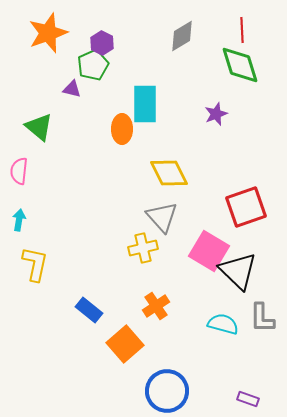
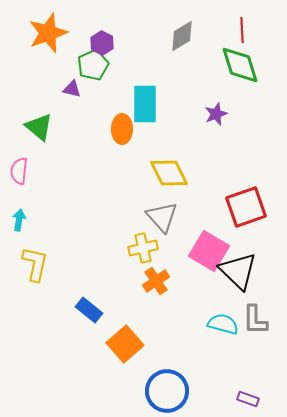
orange cross: moved 25 px up
gray L-shape: moved 7 px left, 2 px down
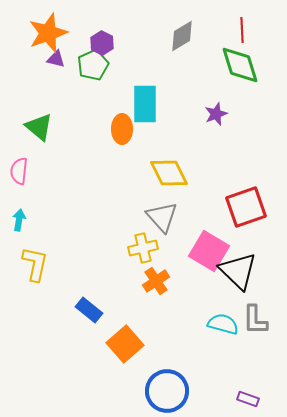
purple triangle: moved 16 px left, 30 px up
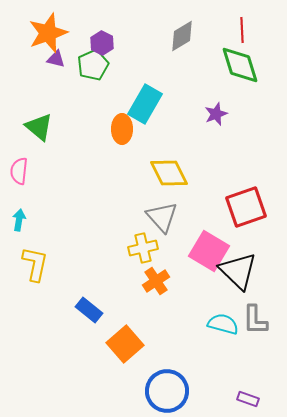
cyan rectangle: rotated 30 degrees clockwise
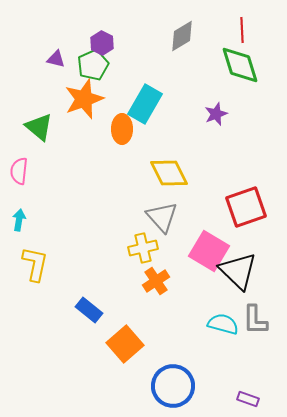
orange star: moved 36 px right, 66 px down
blue circle: moved 6 px right, 5 px up
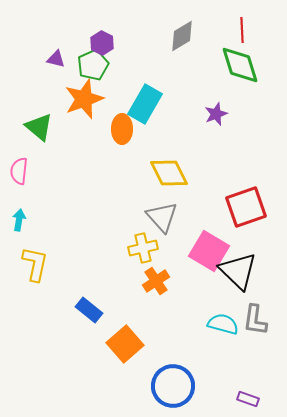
gray L-shape: rotated 8 degrees clockwise
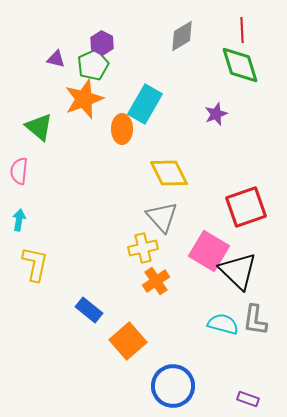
orange square: moved 3 px right, 3 px up
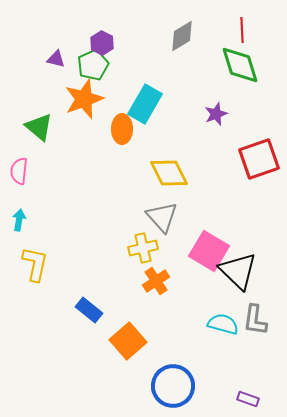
red square: moved 13 px right, 48 px up
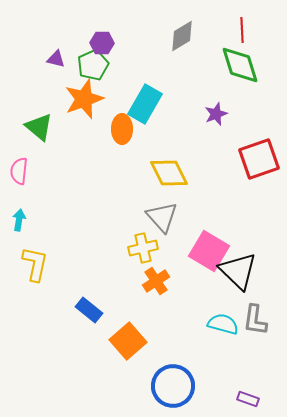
purple hexagon: rotated 25 degrees counterclockwise
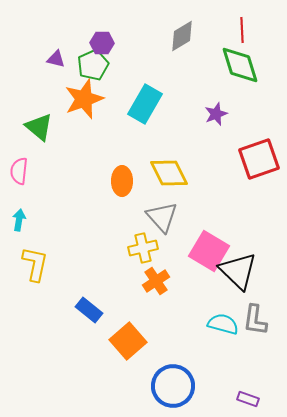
orange ellipse: moved 52 px down
